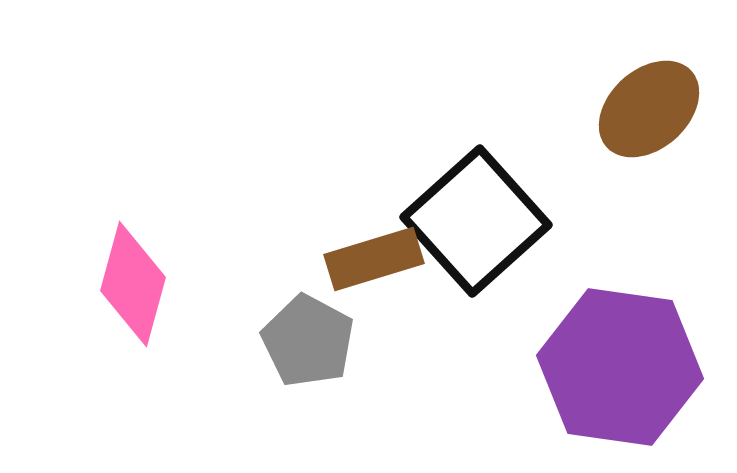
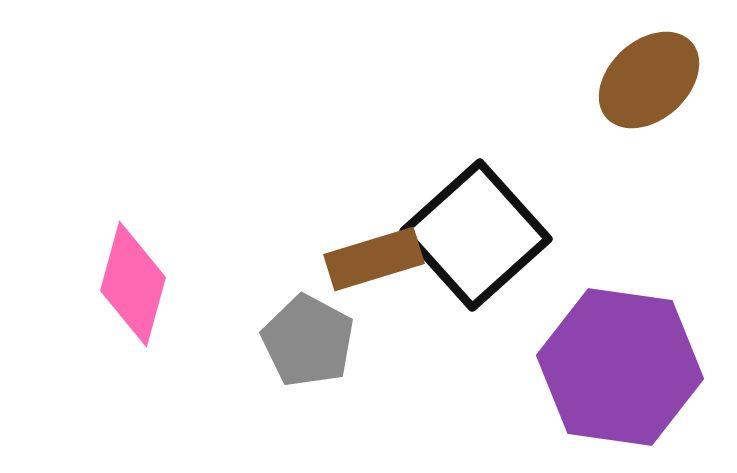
brown ellipse: moved 29 px up
black square: moved 14 px down
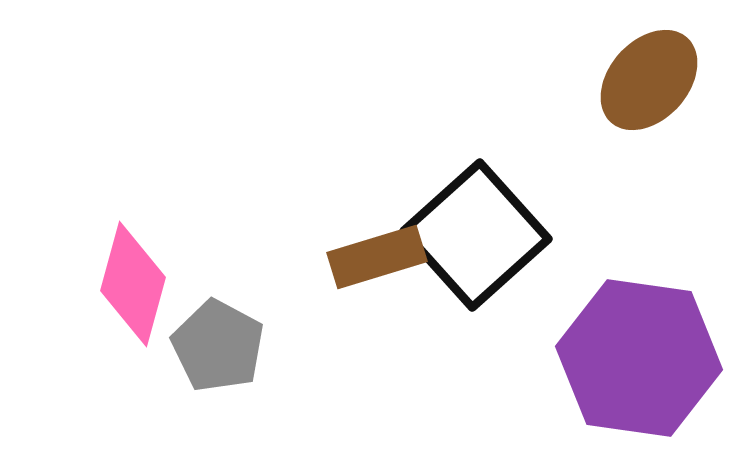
brown ellipse: rotated 6 degrees counterclockwise
brown rectangle: moved 3 px right, 2 px up
gray pentagon: moved 90 px left, 5 px down
purple hexagon: moved 19 px right, 9 px up
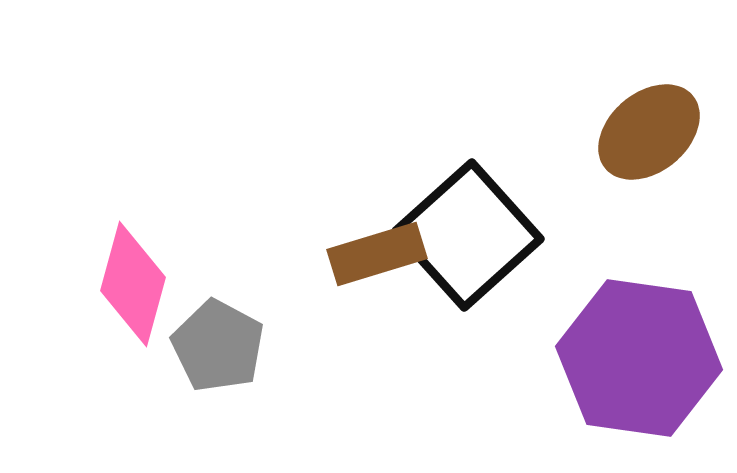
brown ellipse: moved 52 px down; rotated 8 degrees clockwise
black square: moved 8 px left
brown rectangle: moved 3 px up
